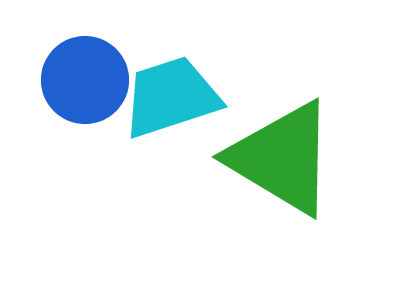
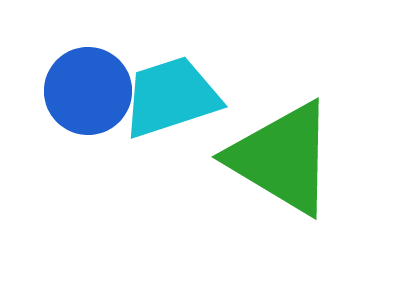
blue circle: moved 3 px right, 11 px down
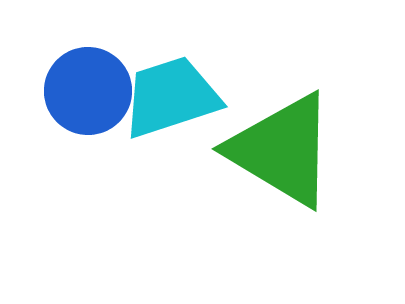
green triangle: moved 8 px up
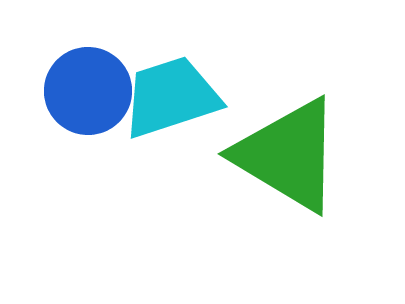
green triangle: moved 6 px right, 5 px down
